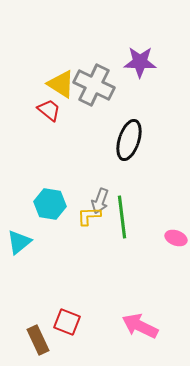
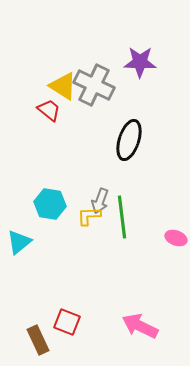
yellow triangle: moved 2 px right, 2 px down
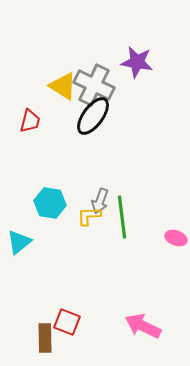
purple star: moved 3 px left; rotated 8 degrees clockwise
red trapezoid: moved 19 px left, 11 px down; rotated 65 degrees clockwise
black ellipse: moved 36 px left, 24 px up; rotated 18 degrees clockwise
cyan hexagon: moved 1 px up
pink arrow: moved 3 px right
brown rectangle: moved 7 px right, 2 px up; rotated 24 degrees clockwise
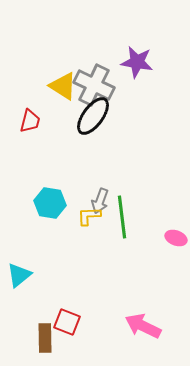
cyan triangle: moved 33 px down
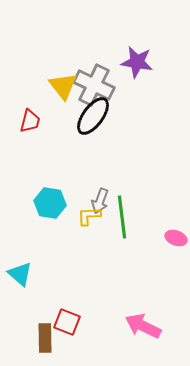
yellow triangle: rotated 20 degrees clockwise
cyan triangle: moved 1 px right, 1 px up; rotated 40 degrees counterclockwise
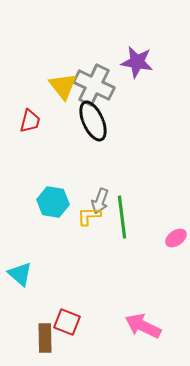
black ellipse: moved 5 px down; rotated 60 degrees counterclockwise
cyan hexagon: moved 3 px right, 1 px up
pink ellipse: rotated 55 degrees counterclockwise
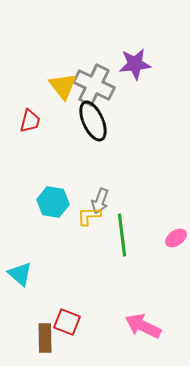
purple star: moved 2 px left, 2 px down; rotated 16 degrees counterclockwise
green line: moved 18 px down
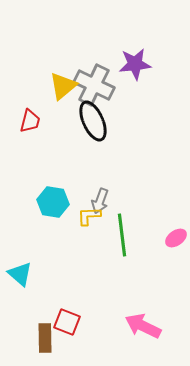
yellow triangle: rotated 28 degrees clockwise
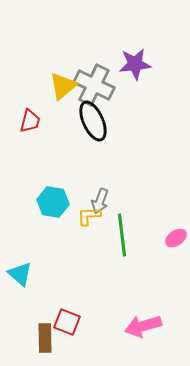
pink arrow: rotated 42 degrees counterclockwise
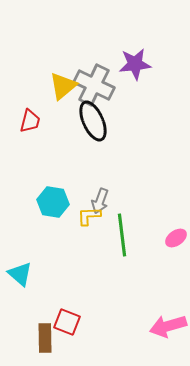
pink arrow: moved 25 px right
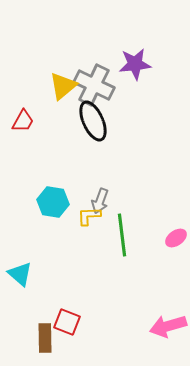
red trapezoid: moved 7 px left; rotated 15 degrees clockwise
